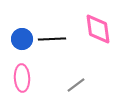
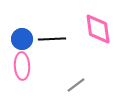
pink ellipse: moved 12 px up
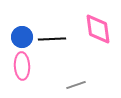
blue circle: moved 2 px up
gray line: rotated 18 degrees clockwise
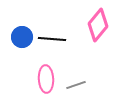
pink diamond: moved 4 px up; rotated 48 degrees clockwise
black line: rotated 8 degrees clockwise
pink ellipse: moved 24 px right, 13 px down
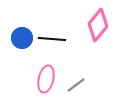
blue circle: moved 1 px down
pink ellipse: rotated 16 degrees clockwise
gray line: rotated 18 degrees counterclockwise
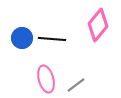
pink ellipse: rotated 28 degrees counterclockwise
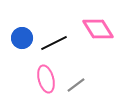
pink diamond: moved 4 px down; rotated 72 degrees counterclockwise
black line: moved 2 px right, 4 px down; rotated 32 degrees counterclockwise
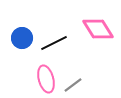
gray line: moved 3 px left
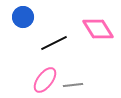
blue circle: moved 1 px right, 21 px up
pink ellipse: moved 1 px left, 1 px down; rotated 52 degrees clockwise
gray line: rotated 30 degrees clockwise
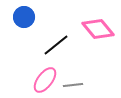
blue circle: moved 1 px right
pink diamond: rotated 8 degrees counterclockwise
black line: moved 2 px right, 2 px down; rotated 12 degrees counterclockwise
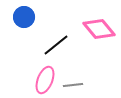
pink diamond: moved 1 px right
pink ellipse: rotated 16 degrees counterclockwise
